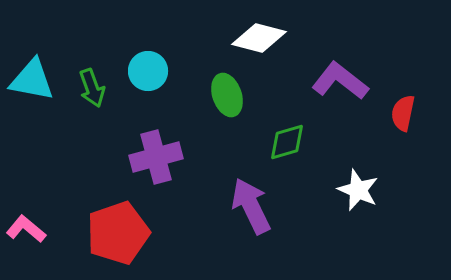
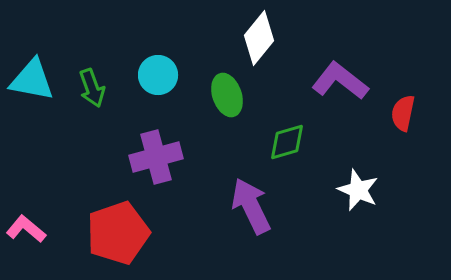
white diamond: rotated 66 degrees counterclockwise
cyan circle: moved 10 px right, 4 px down
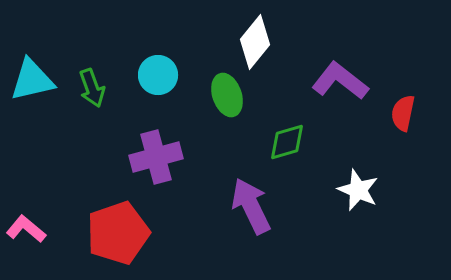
white diamond: moved 4 px left, 4 px down
cyan triangle: rotated 24 degrees counterclockwise
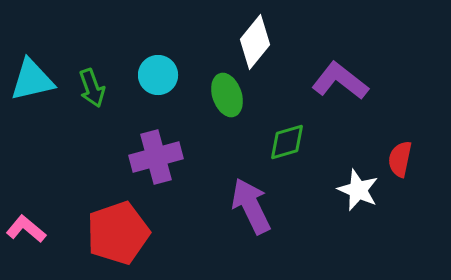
red semicircle: moved 3 px left, 46 px down
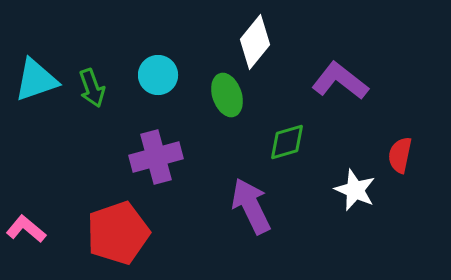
cyan triangle: moved 4 px right; rotated 6 degrees counterclockwise
red semicircle: moved 4 px up
white star: moved 3 px left
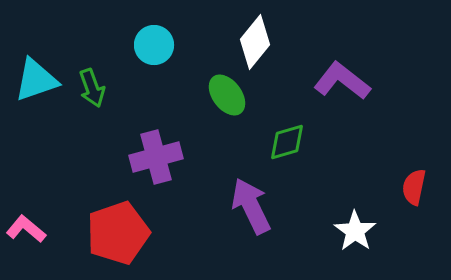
cyan circle: moved 4 px left, 30 px up
purple L-shape: moved 2 px right
green ellipse: rotated 18 degrees counterclockwise
red semicircle: moved 14 px right, 32 px down
white star: moved 41 px down; rotated 12 degrees clockwise
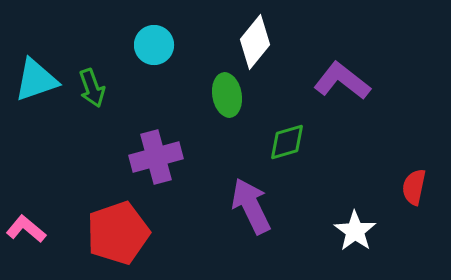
green ellipse: rotated 27 degrees clockwise
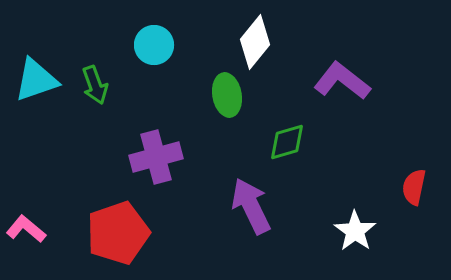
green arrow: moved 3 px right, 3 px up
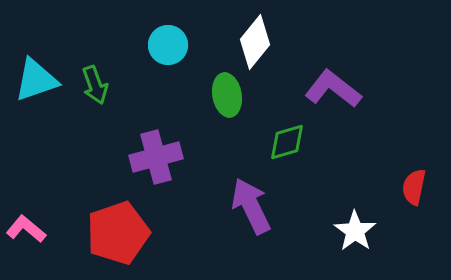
cyan circle: moved 14 px right
purple L-shape: moved 9 px left, 8 px down
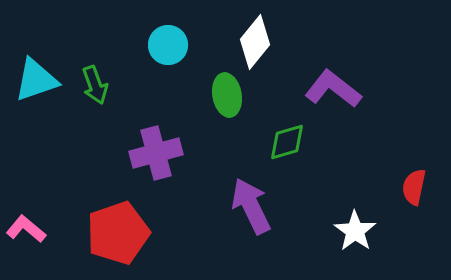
purple cross: moved 4 px up
